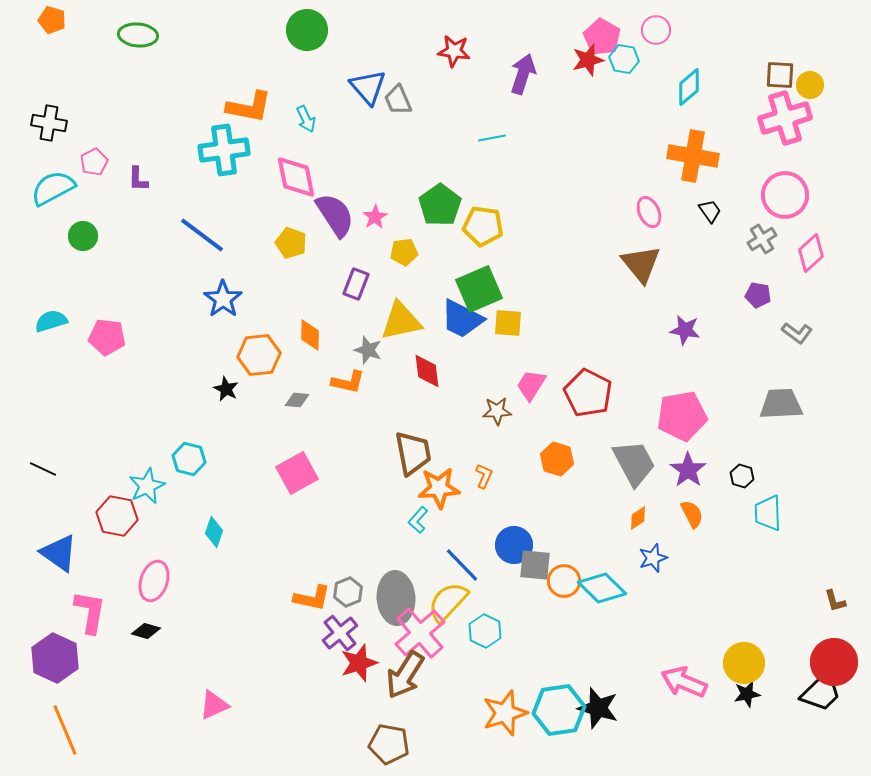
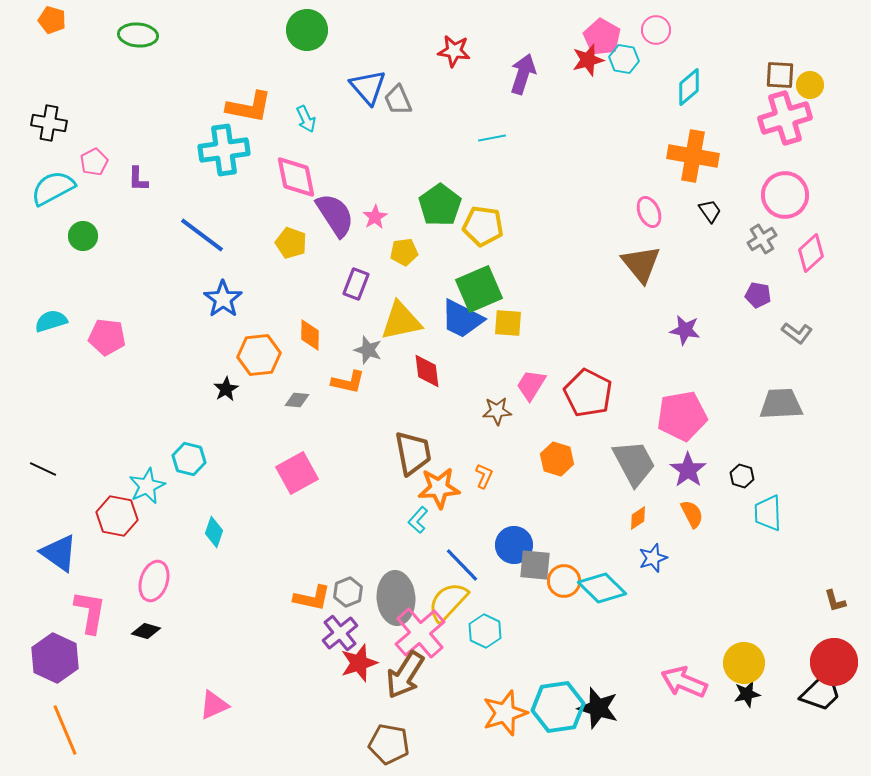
black star at (226, 389): rotated 15 degrees clockwise
cyan hexagon at (559, 710): moved 1 px left, 3 px up
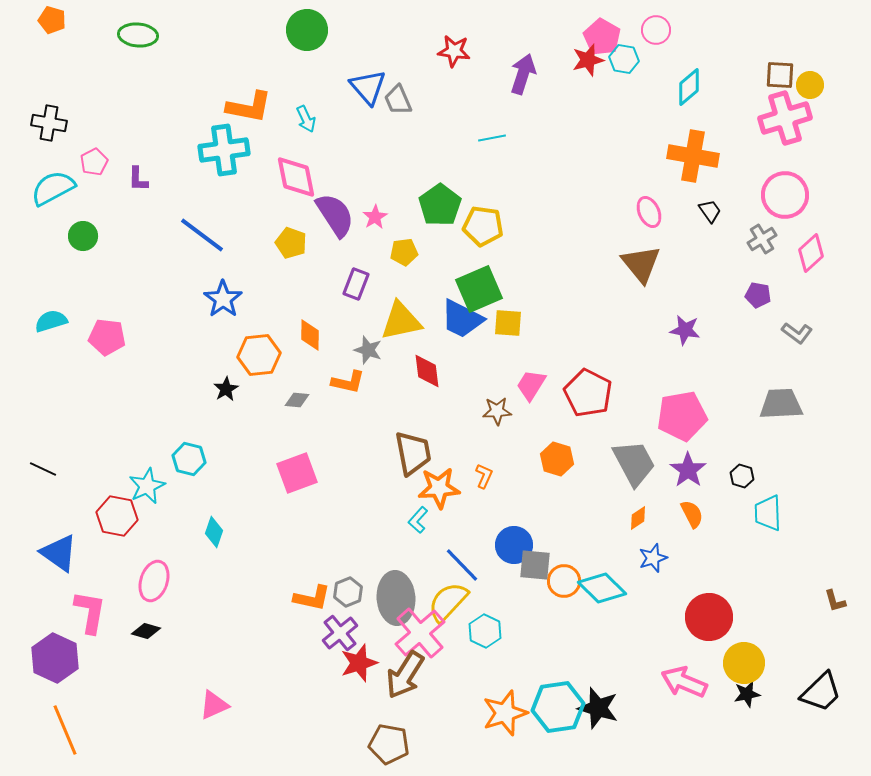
pink square at (297, 473): rotated 9 degrees clockwise
red circle at (834, 662): moved 125 px left, 45 px up
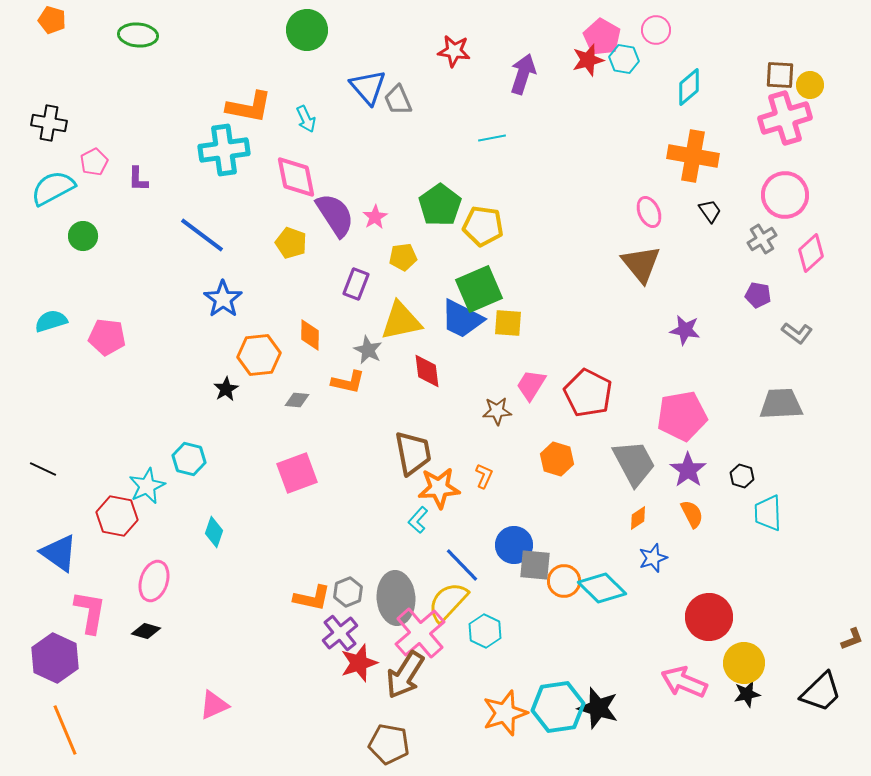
yellow pentagon at (404, 252): moved 1 px left, 5 px down
gray star at (368, 350): rotated 8 degrees clockwise
brown L-shape at (835, 601): moved 17 px right, 38 px down; rotated 95 degrees counterclockwise
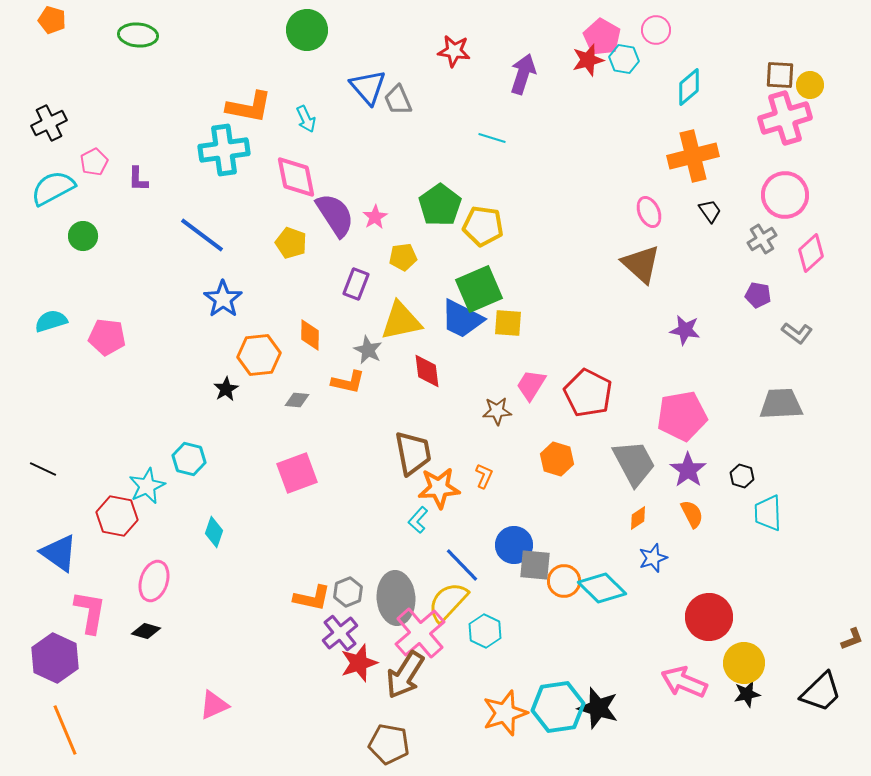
black cross at (49, 123): rotated 36 degrees counterclockwise
cyan line at (492, 138): rotated 28 degrees clockwise
orange cross at (693, 156): rotated 24 degrees counterclockwise
brown triangle at (641, 264): rotated 9 degrees counterclockwise
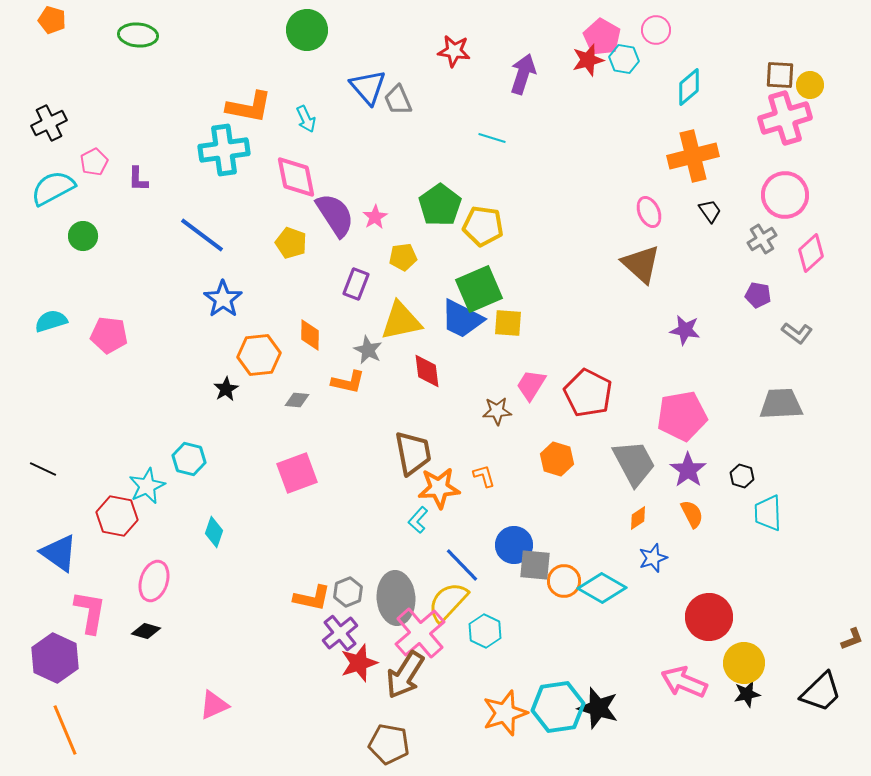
pink pentagon at (107, 337): moved 2 px right, 2 px up
orange L-shape at (484, 476): rotated 40 degrees counterclockwise
cyan diamond at (602, 588): rotated 15 degrees counterclockwise
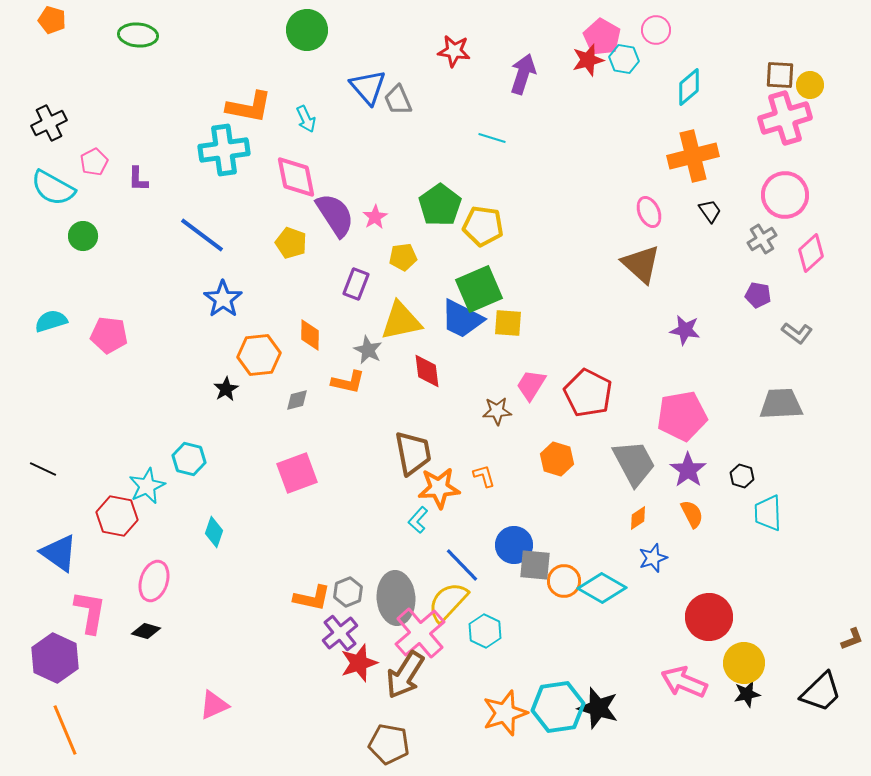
cyan semicircle at (53, 188): rotated 123 degrees counterclockwise
gray diamond at (297, 400): rotated 20 degrees counterclockwise
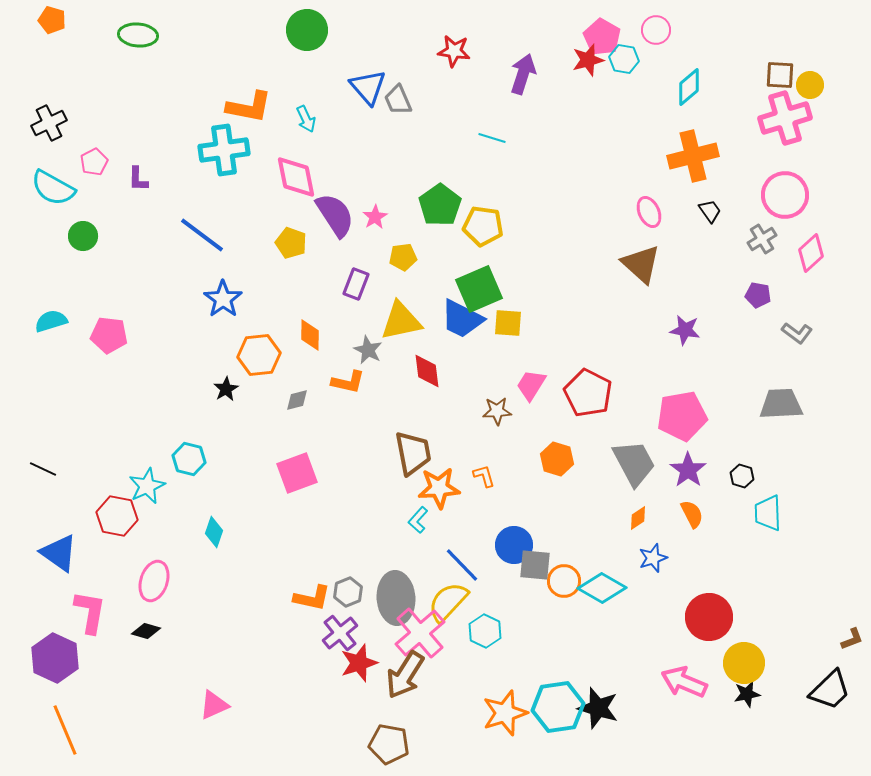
black trapezoid at (821, 692): moved 9 px right, 2 px up
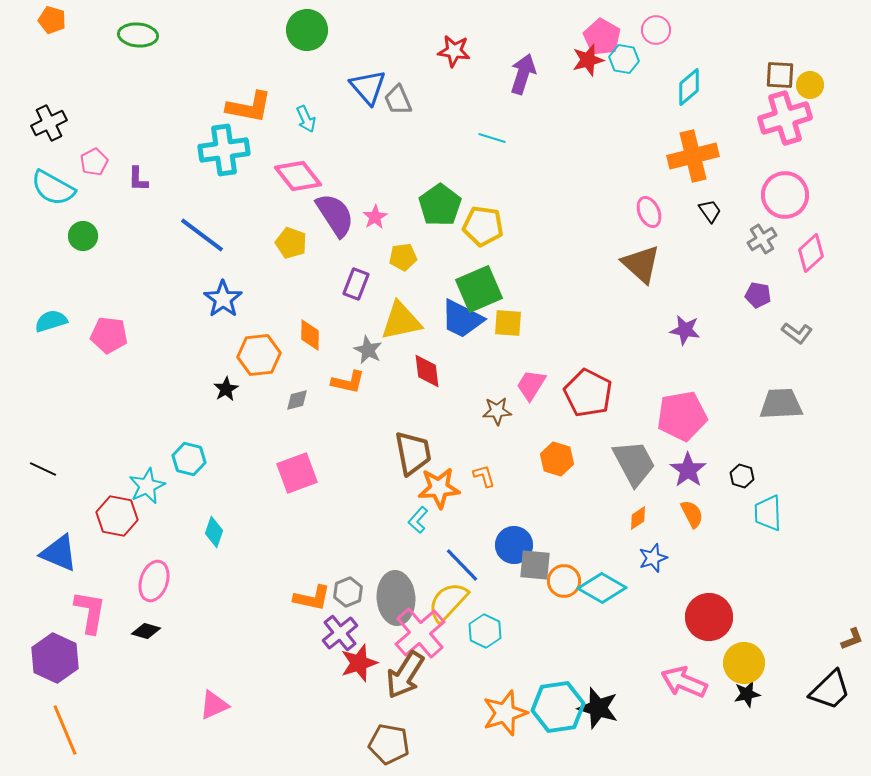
pink diamond at (296, 177): moved 2 px right, 1 px up; rotated 27 degrees counterclockwise
blue triangle at (59, 553): rotated 12 degrees counterclockwise
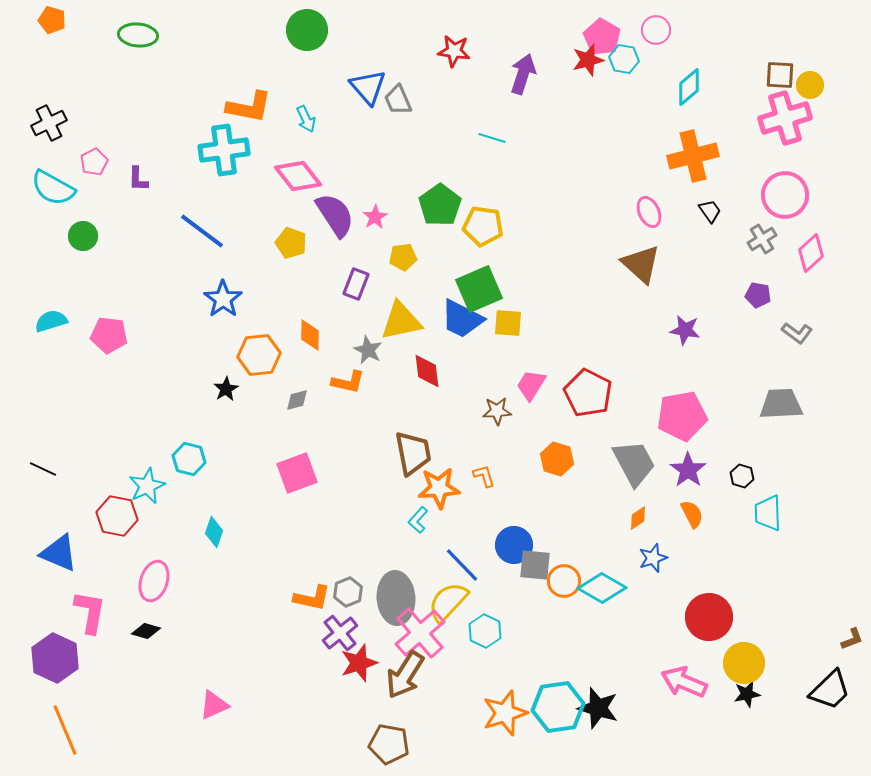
blue line at (202, 235): moved 4 px up
